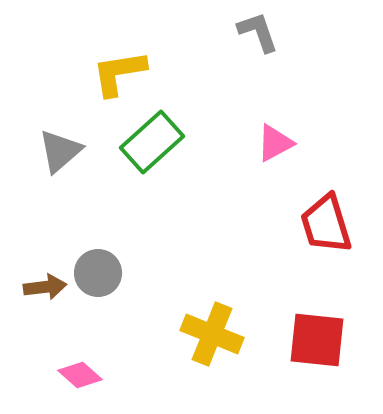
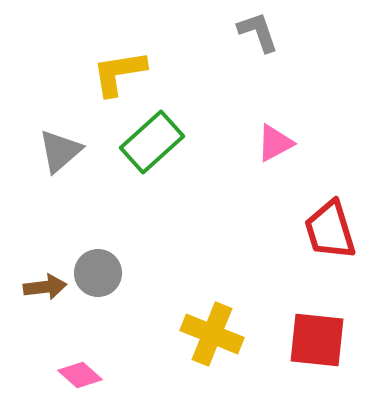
red trapezoid: moved 4 px right, 6 px down
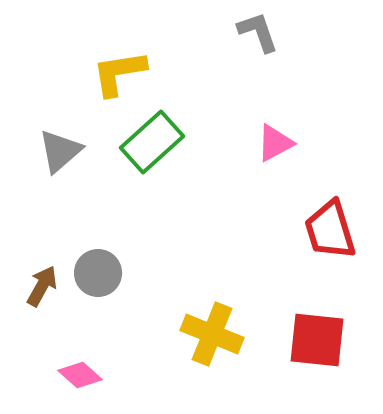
brown arrow: moved 3 px left, 1 px up; rotated 54 degrees counterclockwise
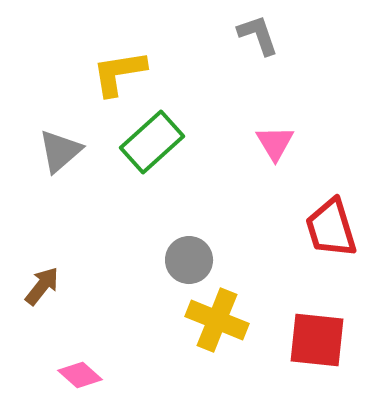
gray L-shape: moved 3 px down
pink triangle: rotated 33 degrees counterclockwise
red trapezoid: moved 1 px right, 2 px up
gray circle: moved 91 px right, 13 px up
brown arrow: rotated 9 degrees clockwise
yellow cross: moved 5 px right, 14 px up
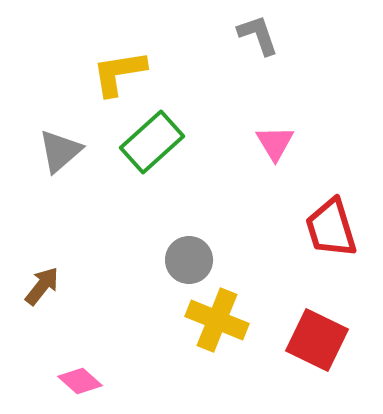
red square: rotated 20 degrees clockwise
pink diamond: moved 6 px down
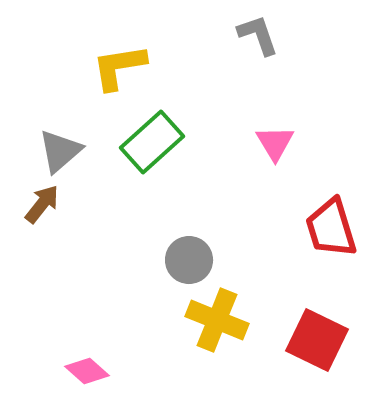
yellow L-shape: moved 6 px up
brown arrow: moved 82 px up
pink diamond: moved 7 px right, 10 px up
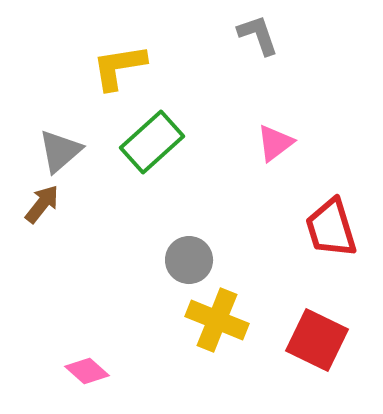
pink triangle: rotated 24 degrees clockwise
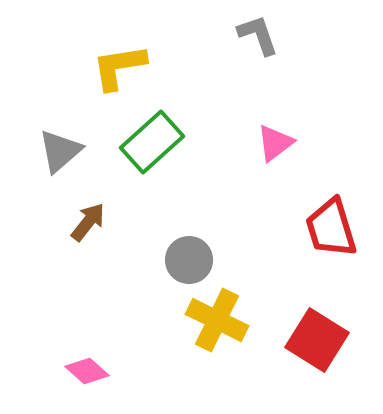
brown arrow: moved 46 px right, 18 px down
yellow cross: rotated 4 degrees clockwise
red square: rotated 6 degrees clockwise
